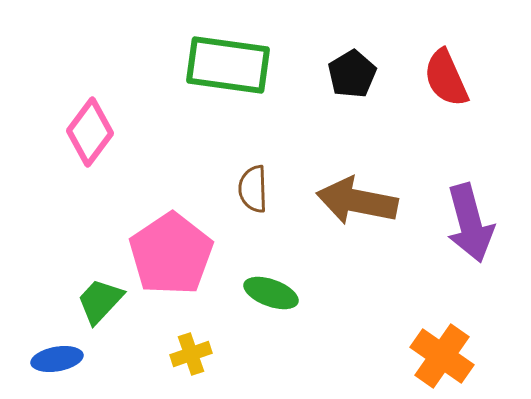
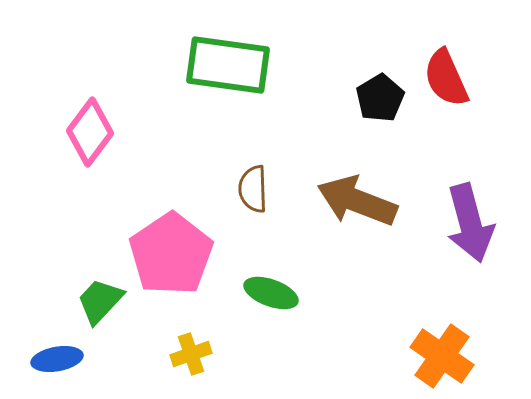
black pentagon: moved 28 px right, 24 px down
brown arrow: rotated 10 degrees clockwise
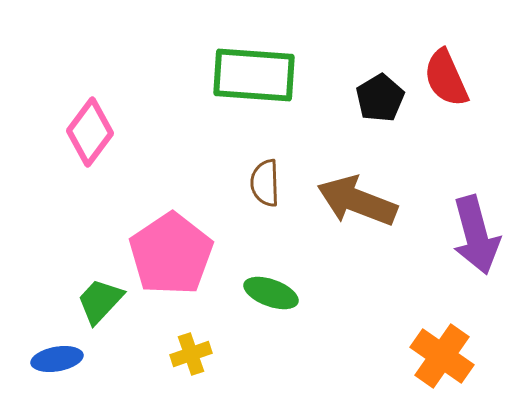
green rectangle: moved 26 px right, 10 px down; rotated 4 degrees counterclockwise
brown semicircle: moved 12 px right, 6 px up
purple arrow: moved 6 px right, 12 px down
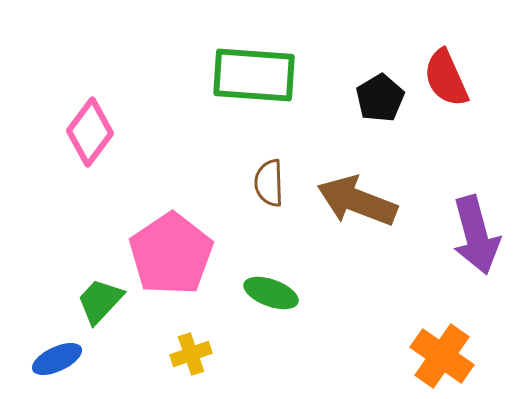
brown semicircle: moved 4 px right
blue ellipse: rotated 15 degrees counterclockwise
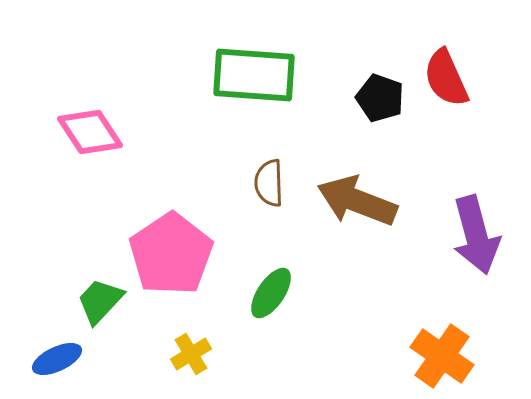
black pentagon: rotated 21 degrees counterclockwise
pink diamond: rotated 70 degrees counterclockwise
green ellipse: rotated 76 degrees counterclockwise
yellow cross: rotated 12 degrees counterclockwise
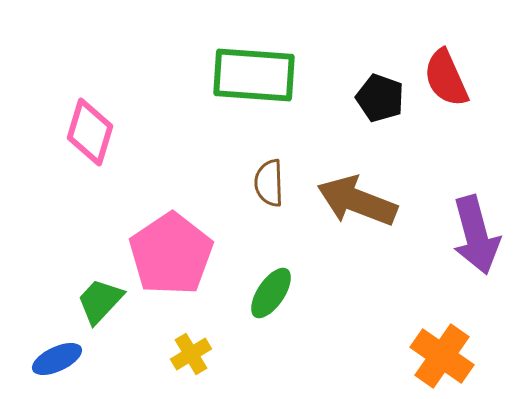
pink diamond: rotated 50 degrees clockwise
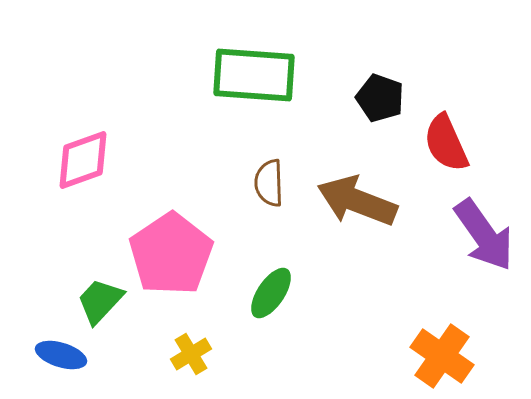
red semicircle: moved 65 px down
pink diamond: moved 7 px left, 28 px down; rotated 54 degrees clockwise
purple arrow: moved 8 px right; rotated 20 degrees counterclockwise
blue ellipse: moved 4 px right, 4 px up; rotated 42 degrees clockwise
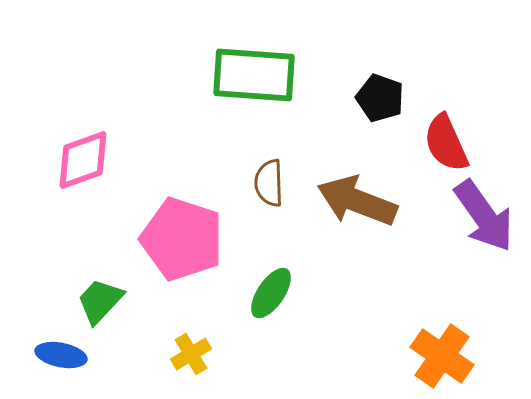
purple arrow: moved 19 px up
pink pentagon: moved 11 px right, 15 px up; rotated 20 degrees counterclockwise
blue ellipse: rotated 6 degrees counterclockwise
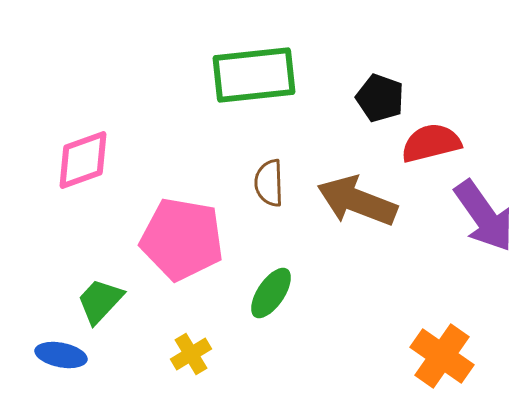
green rectangle: rotated 10 degrees counterclockwise
red semicircle: moved 15 px left; rotated 100 degrees clockwise
pink pentagon: rotated 8 degrees counterclockwise
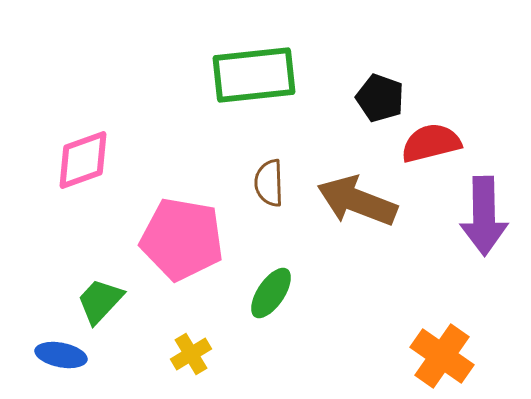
purple arrow: rotated 34 degrees clockwise
